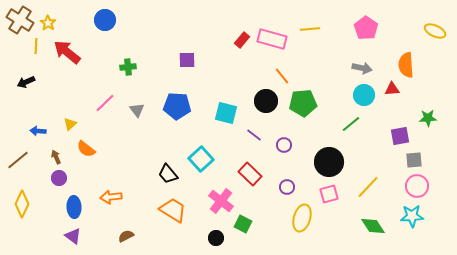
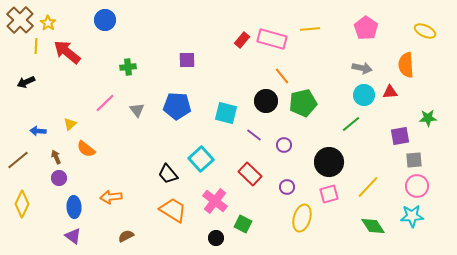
brown cross at (20, 20): rotated 12 degrees clockwise
yellow ellipse at (435, 31): moved 10 px left
red triangle at (392, 89): moved 2 px left, 3 px down
green pentagon at (303, 103): rotated 8 degrees counterclockwise
pink cross at (221, 201): moved 6 px left
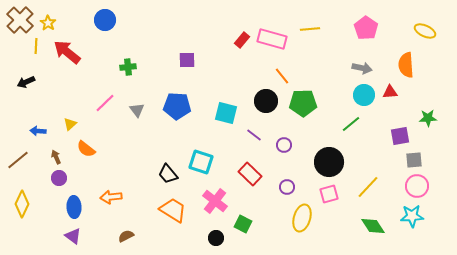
green pentagon at (303, 103): rotated 12 degrees clockwise
cyan square at (201, 159): moved 3 px down; rotated 30 degrees counterclockwise
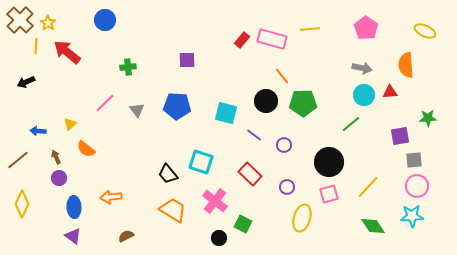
black circle at (216, 238): moved 3 px right
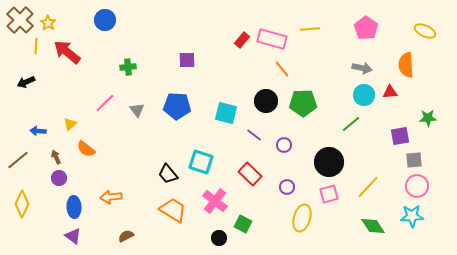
orange line at (282, 76): moved 7 px up
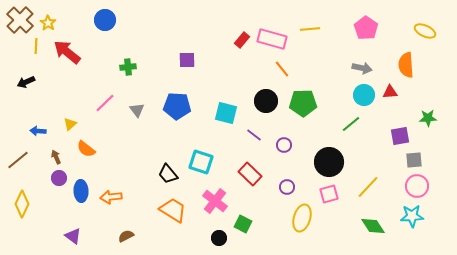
blue ellipse at (74, 207): moved 7 px right, 16 px up
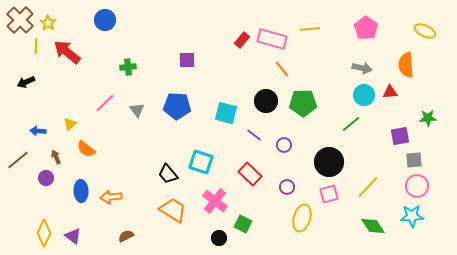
purple circle at (59, 178): moved 13 px left
yellow diamond at (22, 204): moved 22 px right, 29 px down
